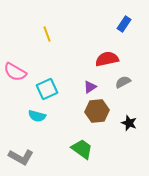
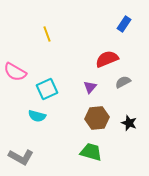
red semicircle: rotated 10 degrees counterclockwise
purple triangle: rotated 16 degrees counterclockwise
brown hexagon: moved 7 px down
green trapezoid: moved 9 px right, 3 px down; rotated 20 degrees counterclockwise
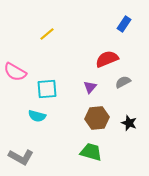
yellow line: rotated 70 degrees clockwise
cyan square: rotated 20 degrees clockwise
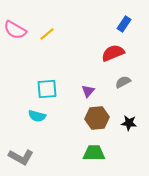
red semicircle: moved 6 px right, 6 px up
pink semicircle: moved 42 px up
purple triangle: moved 2 px left, 4 px down
black star: rotated 14 degrees counterclockwise
green trapezoid: moved 3 px right, 1 px down; rotated 15 degrees counterclockwise
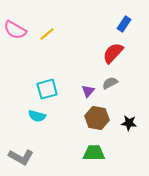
red semicircle: rotated 25 degrees counterclockwise
gray semicircle: moved 13 px left, 1 px down
cyan square: rotated 10 degrees counterclockwise
brown hexagon: rotated 15 degrees clockwise
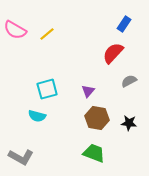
gray semicircle: moved 19 px right, 2 px up
green trapezoid: rotated 20 degrees clockwise
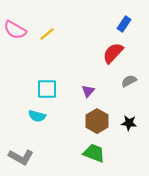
cyan square: rotated 15 degrees clockwise
brown hexagon: moved 3 px down; rotated 20 degrees clockwise
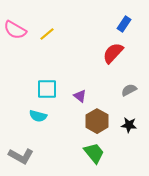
gray semicircle: moved 9 px down
purple triangle: moved 8 px left, 5 px down; rotated 32 degrees counterclockwise
cyan semicircle: moved 1 px right
black star: moved 2 px down
green trapezoid: rotated 30 degrees clockwise
gray L-shape: moved 1 px up
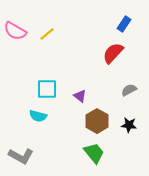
pink semicircle: moved 1 px down
